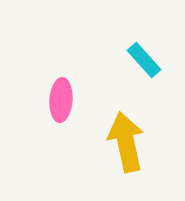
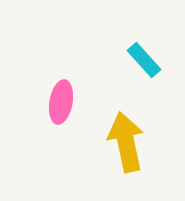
pink ellipse: moved 2 px down; rotated 6 degrees clockwise
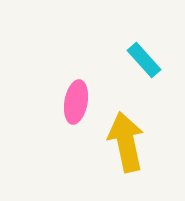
pink ellipse: moved 15 px right
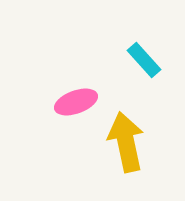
pink ellipse: rotated 60 degrees clockwise
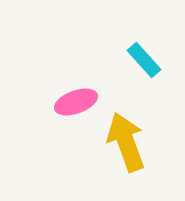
yellow arrow: rotated 8 degrees counterclockwise
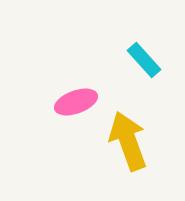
yellow arrow: moved 2 px right, 1 px up
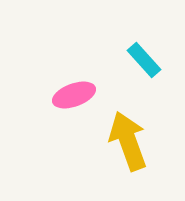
pink ellipse: moved 2 px left, 7 px up
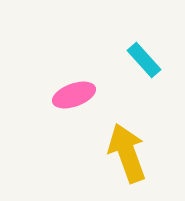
yellow arrow: moved 1 px left, 12 px down
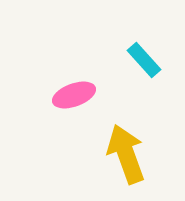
yellow arrow: moved 1 px left, 1 px down
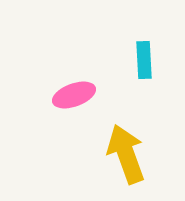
cyan rectangle: rotated 39 degrees clockwise
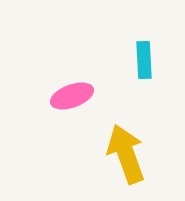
pink ellipse: moved 2 px left, 1 px down
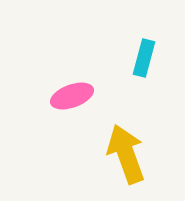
cyan rectangle: moved 2 px up; rotated 18 degrees clockwise
